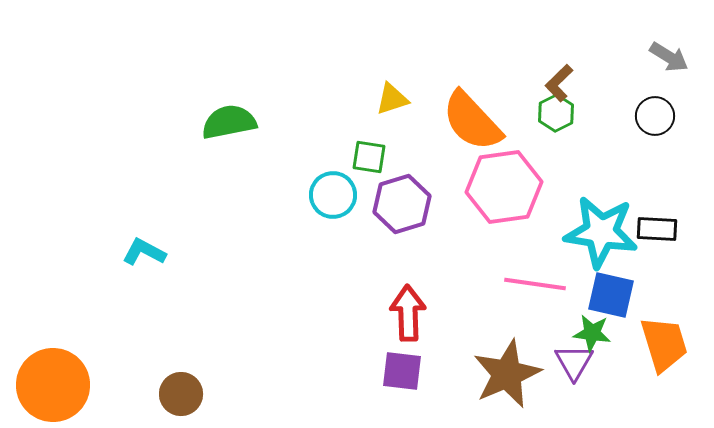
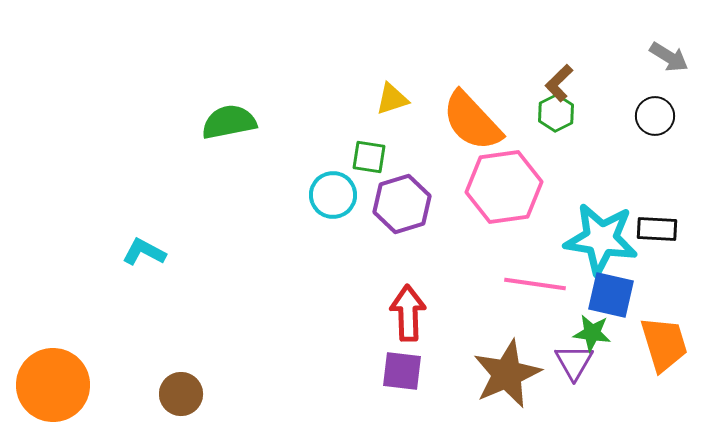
cyan star: moved 7 px down
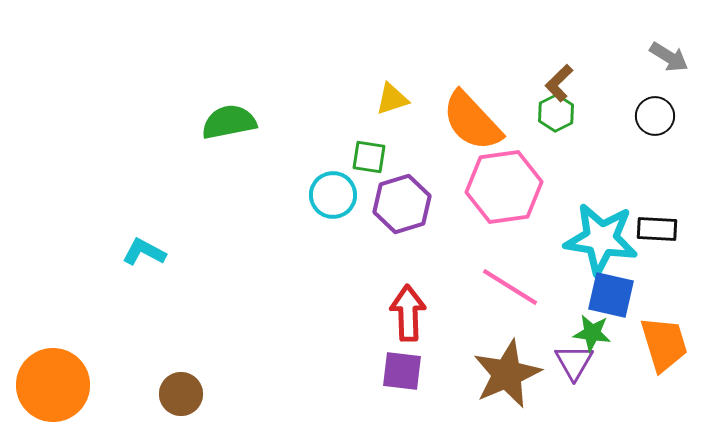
pink line: moved 25 px left, 3 px down; rotated 24 degrees clockwise
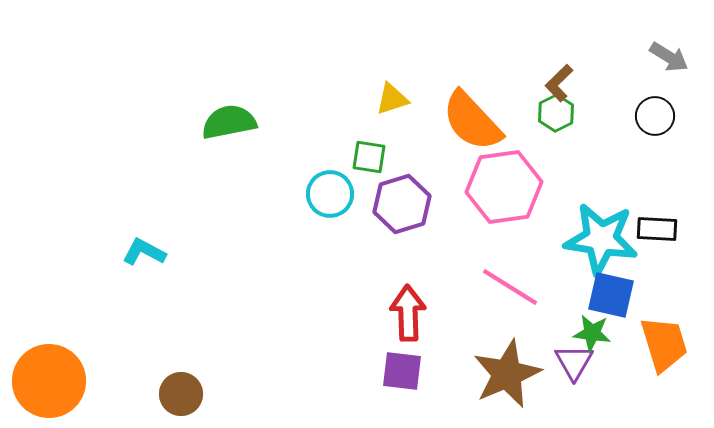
cyan circle: moved 3 px left, 1 px up
orange circle: moved 4 px left, 4 px up
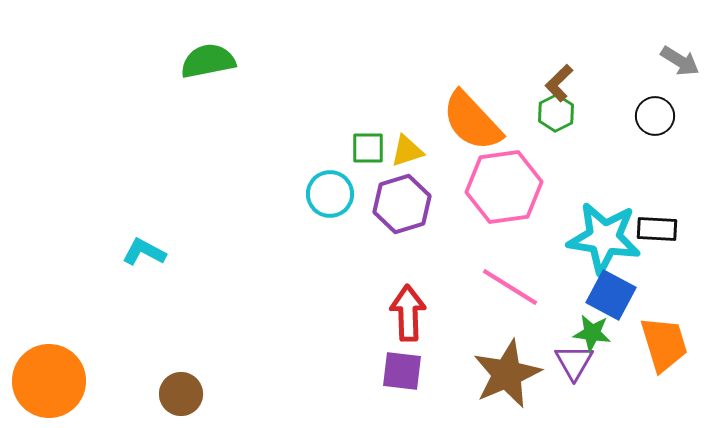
gray arrow: moved 11 px right, 4 px down
yellow triangle: moved 15 px right, 52 px down
green semicircle: moved 21 px left, 61 px up
green square: moved 1 px left, 9 px up; rotated 9 degrees counterclockwise
cyan star: moved 3 px right, 1 px up
blue square: rotated 15 degrees clockwise
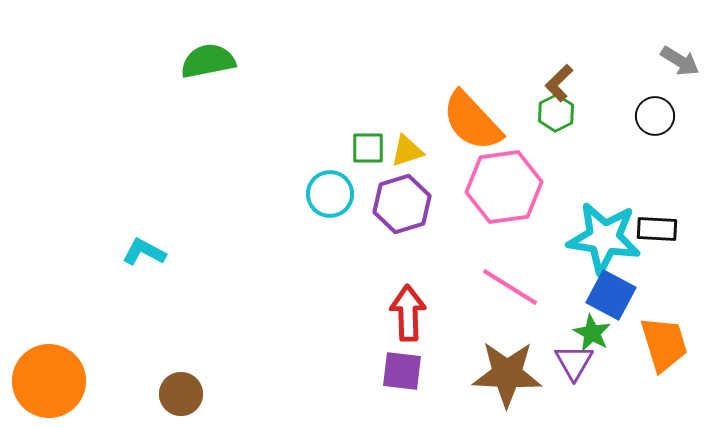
green star: rotated 21 degrees clockwise
brown star: rotated 26 degrees clockwise
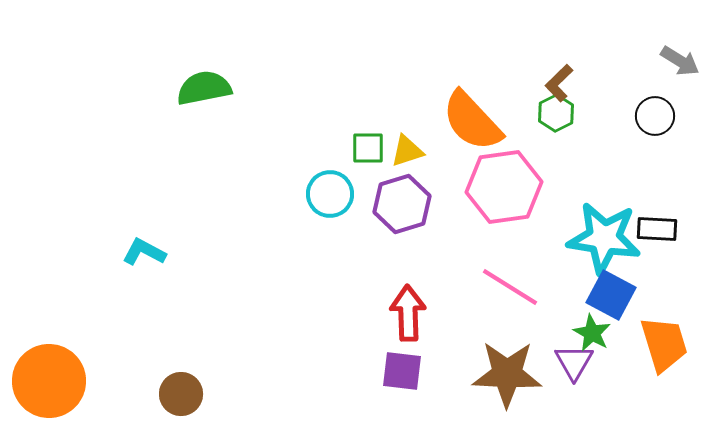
green semicircle: moved 4 px left, 27 px down
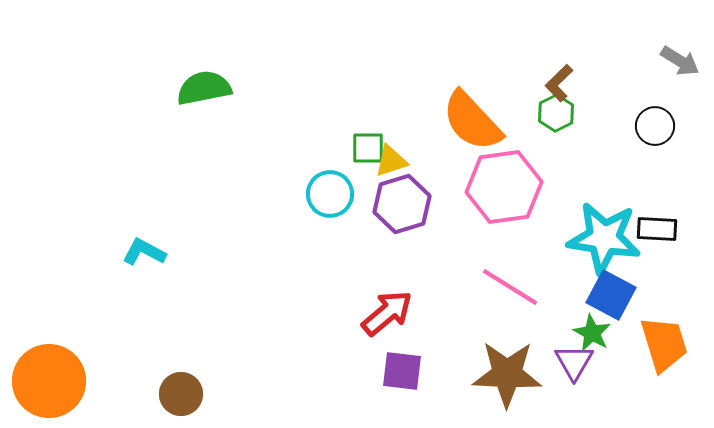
black circle: moved 10 px down
yellow triangle: moved 16 px left, 10 px down
red arrow: moved 21 px left; rotated 52 degrees clockwise
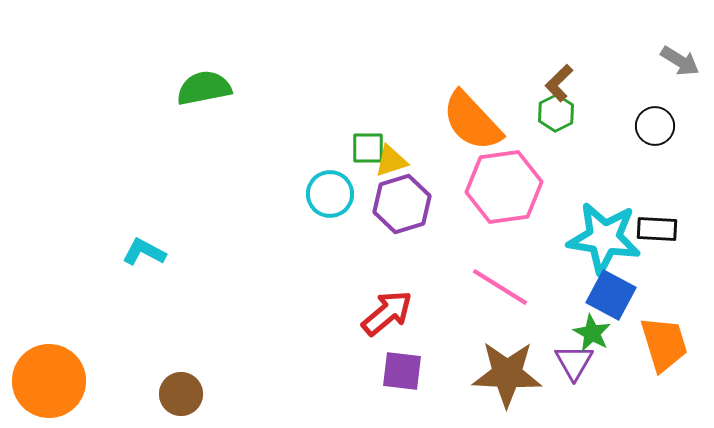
pink line: moved 10 px left
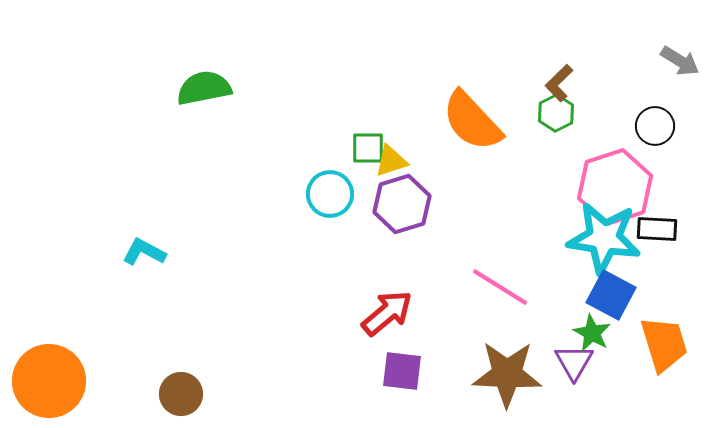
pink hexagon: moved 111 px right; rotated 10 degrees counterclockwise
